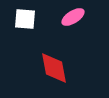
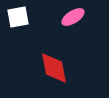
white square: moved 7 px left, 2 px up; rotated 15 degrees counterclockwise
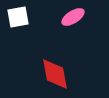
red diamond: moved 1 px right, 6 px down
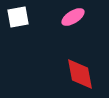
red diamond: moved 25 px right
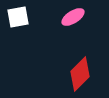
red diamond: rotated 56 degrees clockwise
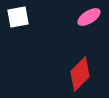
pink ellipse: moved 16 px right
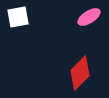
red diamond: moved 1 px up
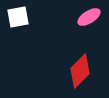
red diamond: moved 2 px up
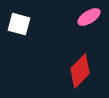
white square: moved 1 px right, 7 px down; rotated 25 degrees clockwise
